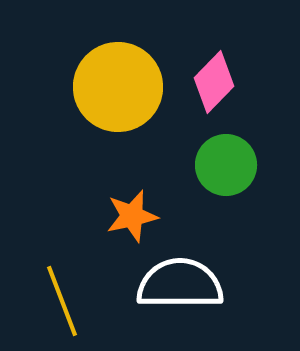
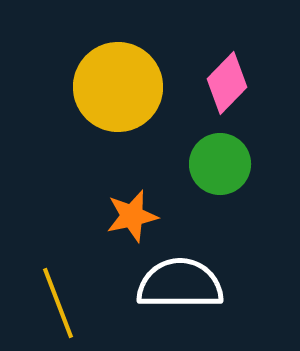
pink diamond: moved 13 px right, 1 px down
green circle: moved 6 px left, 1 px up
yellow line: moved 4 px left, 2 px down
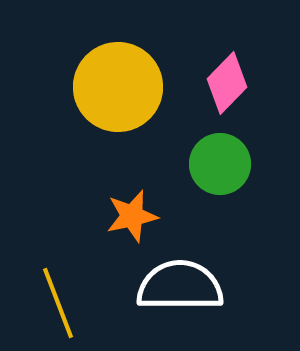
white semicircle: moved 2 px down
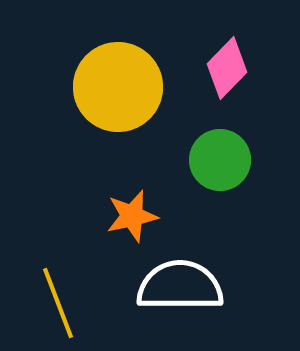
pink diamond: moved 15 px up
green circle: moved 4 px up
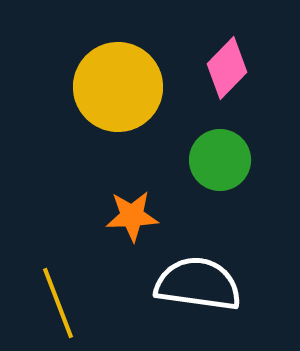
orange star: rotated 10 degrees clockwise
white semicircle: moved 18 px right, 2 px up; rotated 8 degrees clockwise
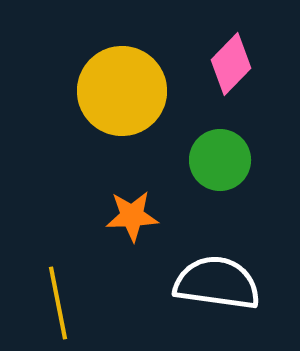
pink diamond: moved 4 px right, 4 px up
yellow circle: moved 4 px right, 4 px down
white semicircle: moved 19 px right, 1 px up
yellow line: rotated 10 degrees clockwise
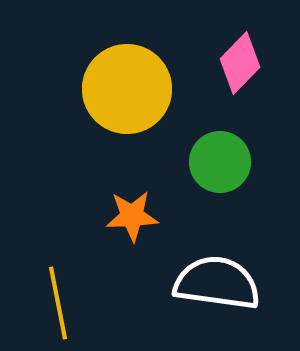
pink diamond: moved 9 px right, 1 px up
yellow circle: moved 5 px right, 2 px up
green circle: moved 2 px down
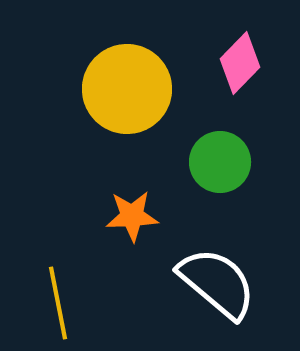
white semicircle: rotated 32 degrees clockwise
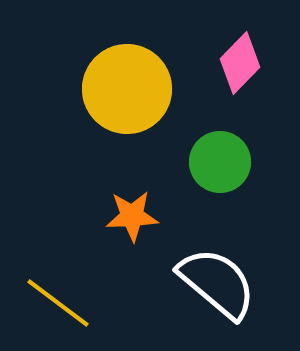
yellow line: rotated 42 degrees counterclockwise
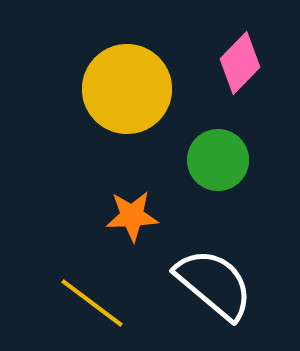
green circle: moved 2 px left, 2 px up
white semicircle: moved 3 px left, 1 px down
yellow line: moved 34 px right
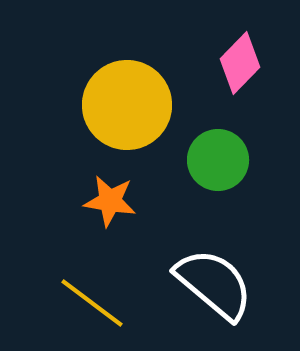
yellow circle: moved 16 px down
orange star: moved 22 px left, 15 px up; rotated 12 degrees clockwise
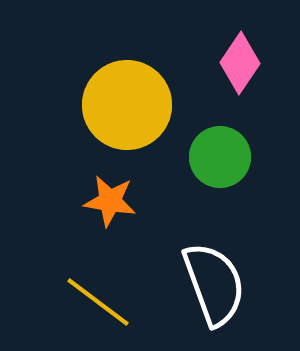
pink diamond: rotated 10 degrees counterclockwise
green circle: moved 2 px right, 3 px up
white semicircle: rotated 30 degrees clockwise
yellow line: moved 6 px right, 1 px up
